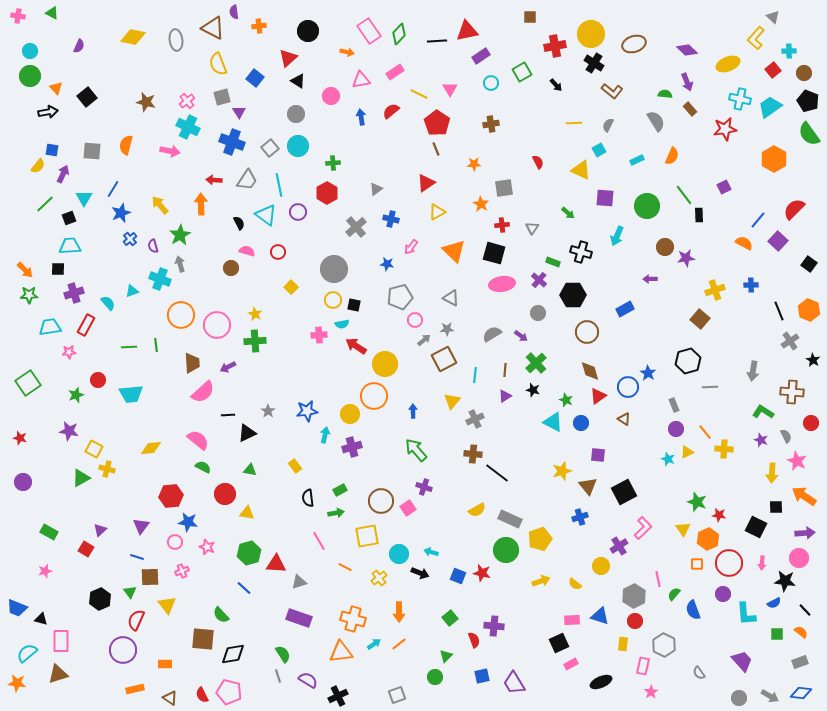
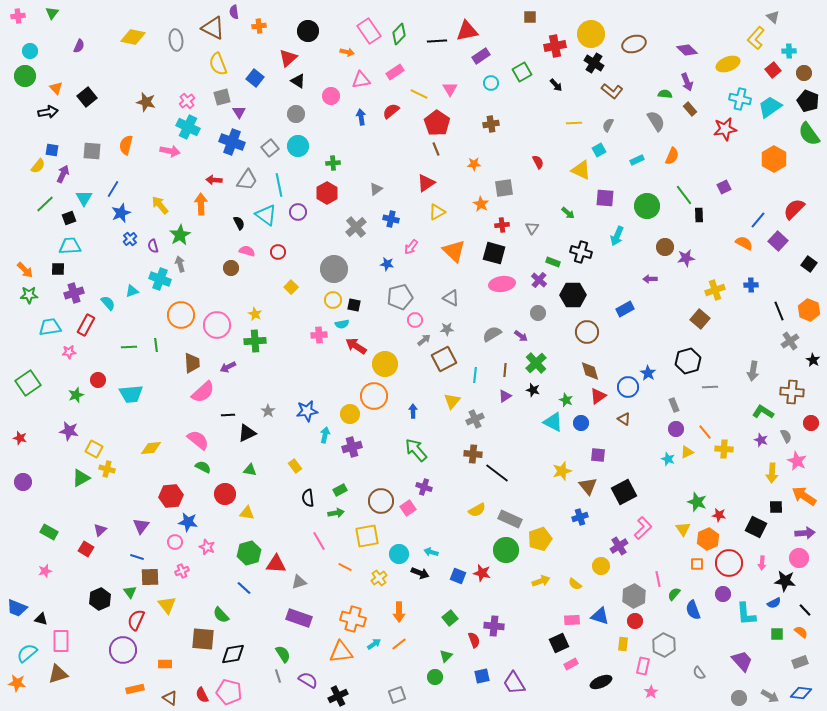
green triangle at (52, 13): rotated 40 degrees clockwise
pink cross at (18, 16): rotated 16 degrees counterclockwise
green circle at (30, 76): moved 5 px left
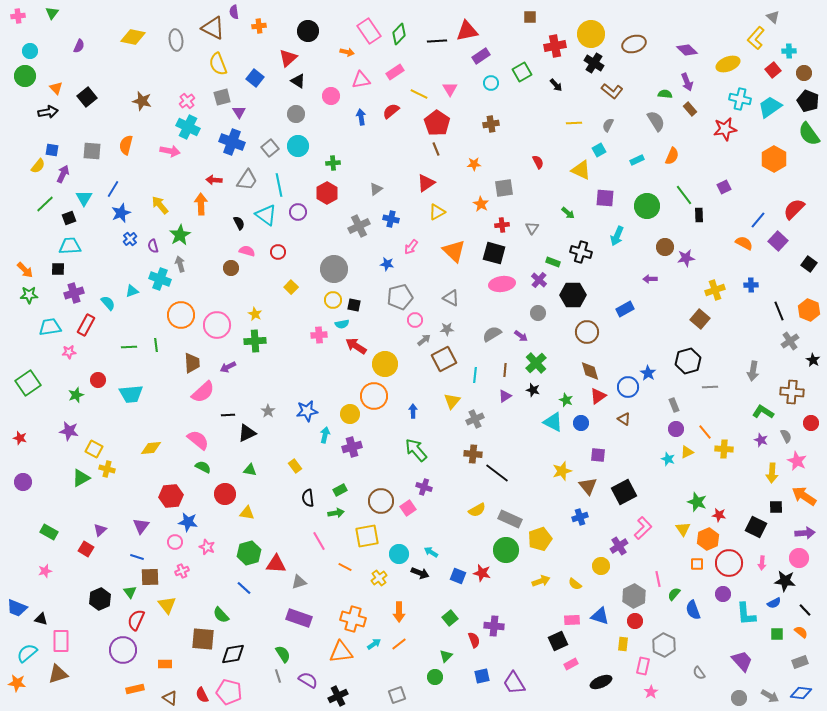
brown star at (146, 102): moved 4 px left, 1 px up
gray cross at (356, 227): moved 3 px right, 1 px up; rotated 15 degrees clockwise
cyan arrow at (431, 552): rotated 16 degrees clockwise
black square at (559, 643): moved 1 px left, 2 px up
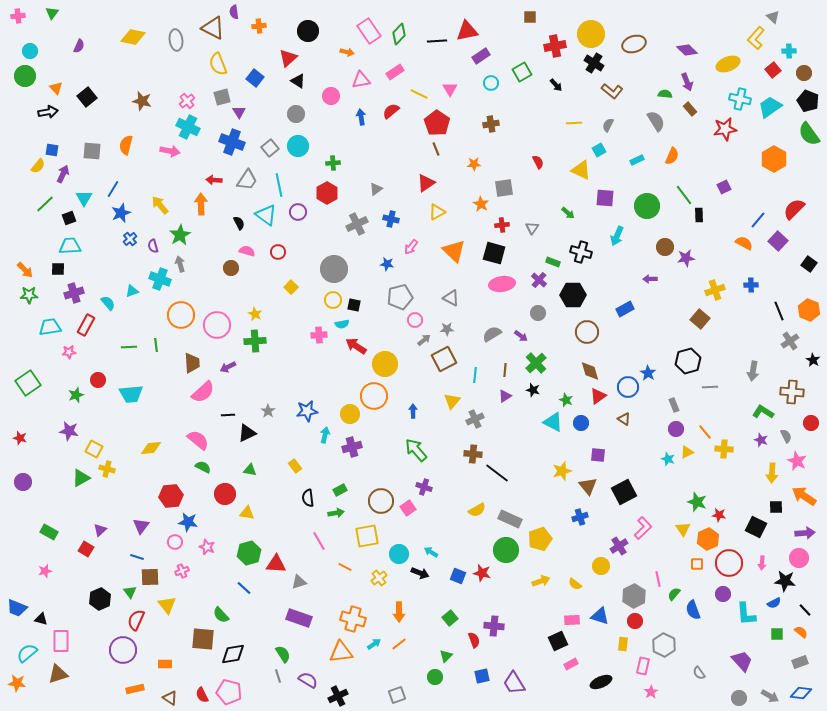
gray cross at (359, 226): moved 2 px left, 2 px up
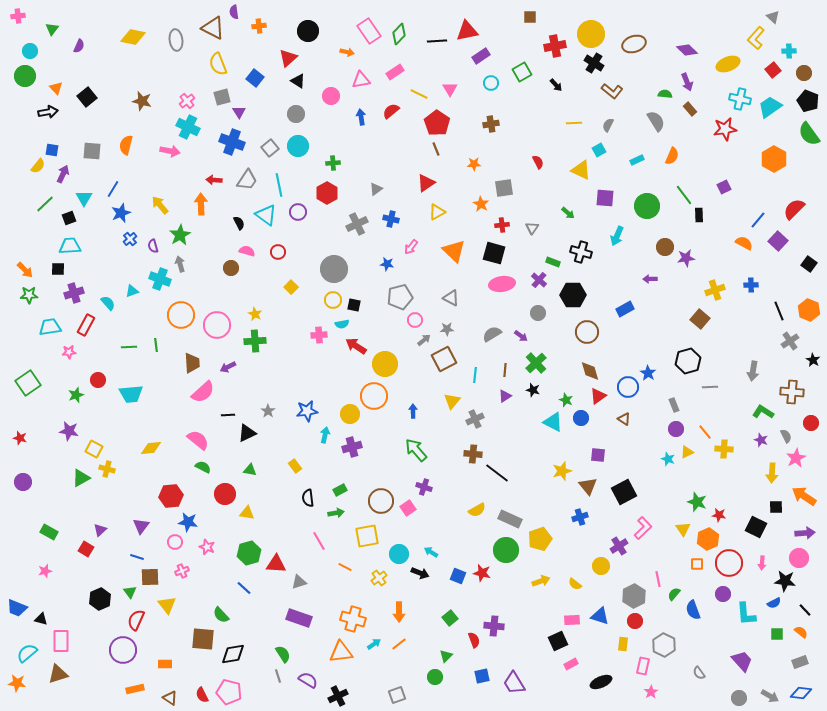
green triangle at (52, 13): moved 16 px down
blue circle at (581, 423): moved 5 px up
pink star at (797, 461): moved 1 px left, 3 px up; rotated 18 degrees clockwise
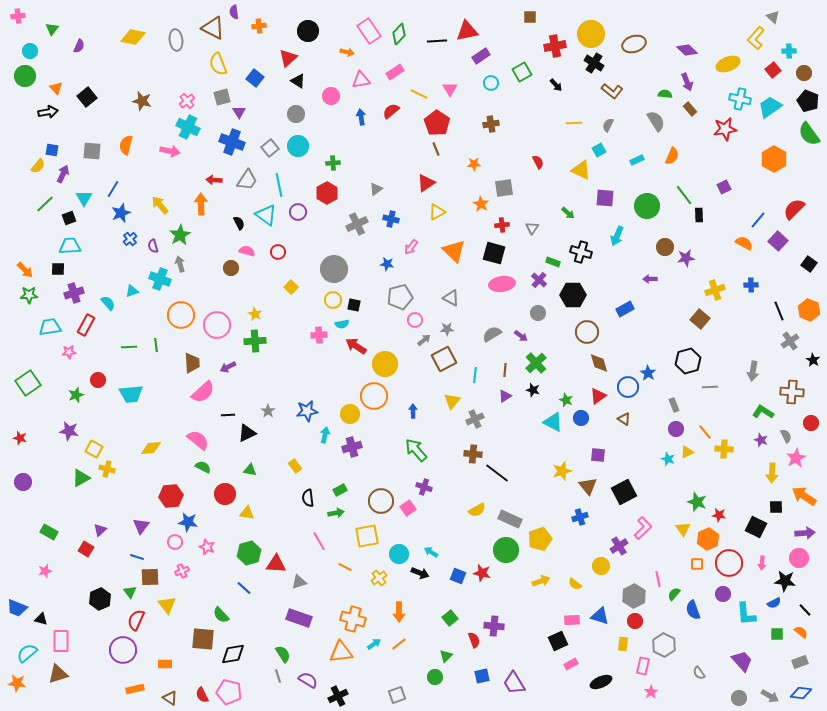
brown diamond at (590, 371): moved 9 px right, 8 px up
